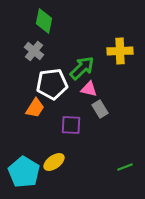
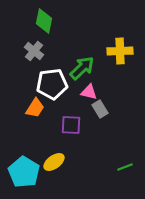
pink triangle: moved 3 px down
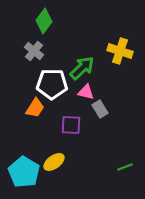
green diamond: rotated 25 degrees clockwise
yellow cross: rotated 20 degrees clockwise
white pentagon: rotated 8 degrees clockwise
pink triangle: moved 3 px left
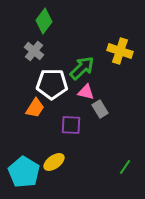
green line: rotated 35 degrees counterclockwise
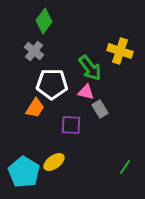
green arrow: moved 8 px right; rotated 96 degrees clockwise
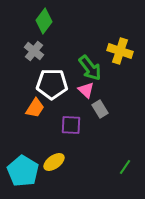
pink triangle: moved 2 px up; rotated 30 degrees clockwise
cyan pentagon: moved 1 px left, 1 px up
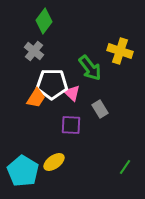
pink triangle: moved 14 px left, 3 px down
orange trapezoid: moved 1 px right, 10 px up
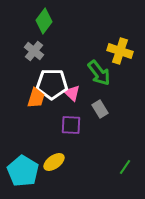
green arrow: moved 9 px right, 5 px down
orange trapezoid: rotated 15 degrees counterclockwise
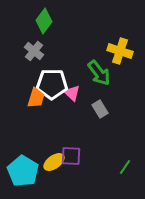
purple square: moved 31 px down
